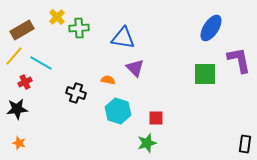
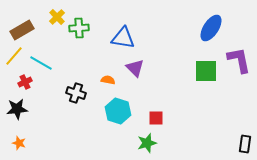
green square: moved 1 px right, 3 px up
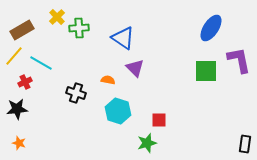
blue triangle: rotated 25 degrees clockwise
red square: moved 3 px right, 2 px down
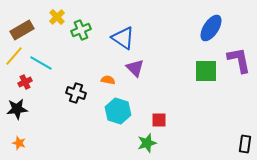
green cross: moved 2 px right, 2 px down; rotated 18 degrees counterclockwise
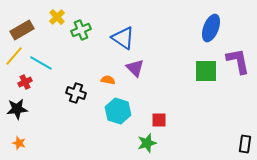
blue ellipse: rotated 12 degrees counterclockwise
purple L-shape: moved 1 px left, 1 px down
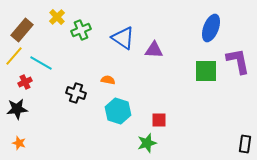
brown rectangle: rotated 20 degrees counterclockwise
purple triangle: moved 19 px right, 18 px up; rotated 42 degrees counterclockwise
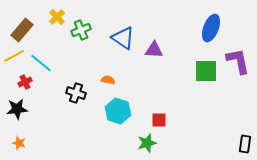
yellow line: rotated 20 degrees clockwise
cyan line: rotated 10 degrees clockwise
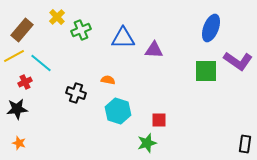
blue triangle: rotated 35 degrees counterclockwise
purple L-shape: rotated 136 degrees clockwise
